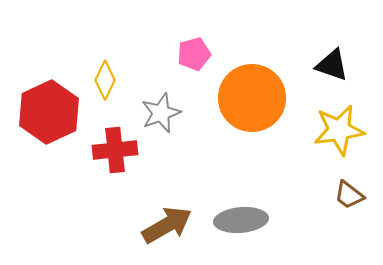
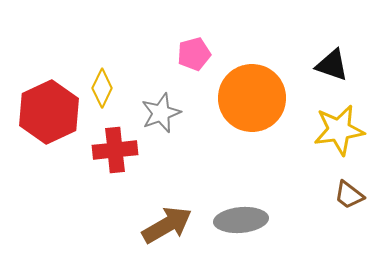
yellow diamond: moved 3 px left, 8 px down
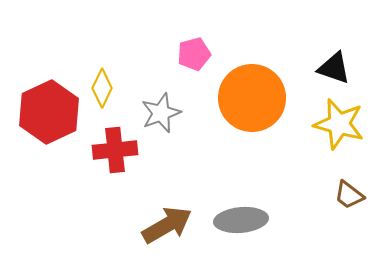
black triangle: moved 2 px right, 3 px down
yellow star: moved 6 px up; rotated 24 degrees clockwise
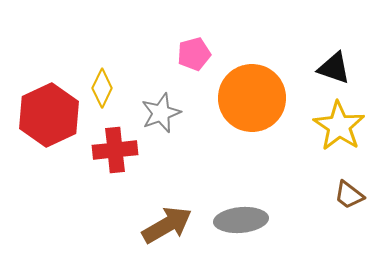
red hexagon: moved 3 px down
yellow star: moved 2 px down; rotated 18 degrees clockwise
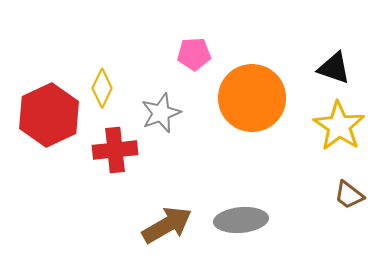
pink pentagon: rotated 12 degrees clockwise
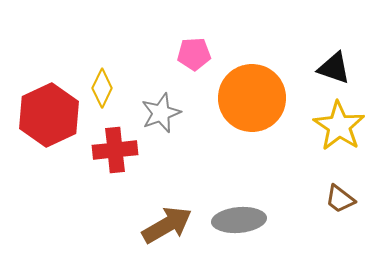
brown trapezoid: moved 9 px left, 4 px down
gray ellipse: moved 2 px left
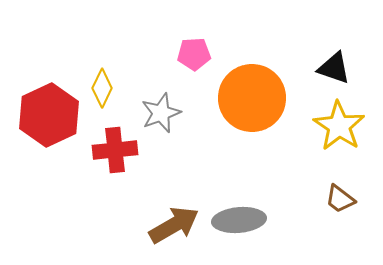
brown arrow: moved 7 px right
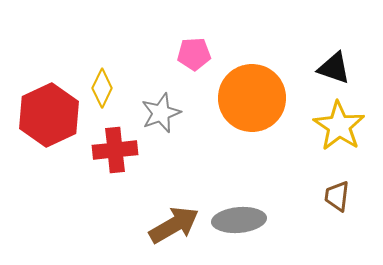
brown trapezoid: moved 3 px left, 3 px up; rotated 60 degrees clockwise
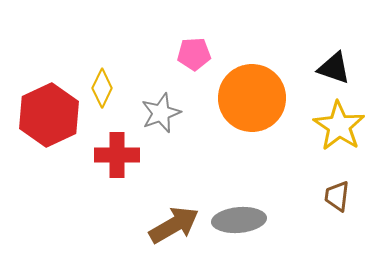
red cross: moved 2 px right, 5 px down; rotated 6 degrees clockwise
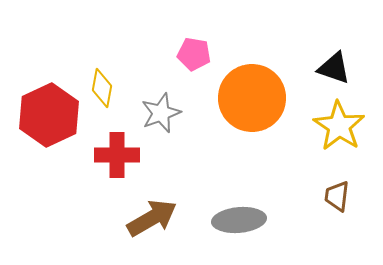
pink pentagon: rotated 12 degrees clockwise
yellow diamond: rotated 15 degrees counterclockwise
brown arrow: moved 22 px left, 7 px up
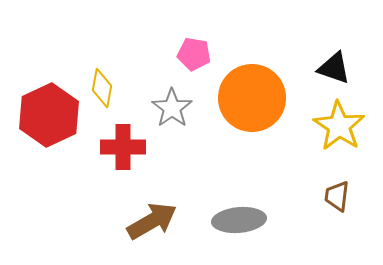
gray star: moved 11 px right, 5 px up; rotated 15 degrees counterclockwise
red cross: moved 6 px right, 8 px up
brown arrow: moved 3 px down
